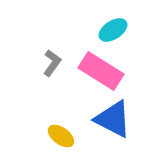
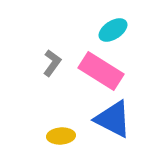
yellow ellipse: rotated 40 degrees counterclockwise
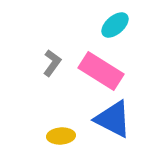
cyan ellipse: moved 2 px right, 5 px up; rotated 8 degrees counterclockwise
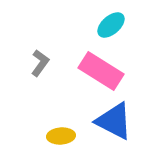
cyan ellipse: moved 4 px left
gray L-shape: moved 12 px left
blue triangle: moved 1 px right, 2 px down
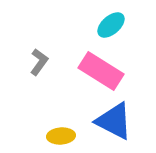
gray L-shape: moved 1 px left, 1 px up
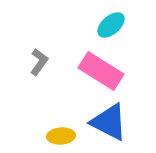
blue triangle: moved 5 px left, 1 px down
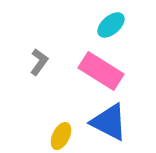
yellow ellipse: rotated 60 degrees counterclockwise
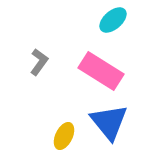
cyan ellipse: moved 2 px right, 5 px up
blue triangle: rotated 24 degrees clockwise
yellow ellipse: moved 3 px right
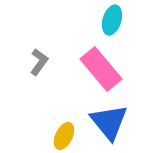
cyan ellipse: moved 1 px left; rotated 32 degrees counterclockwise
pink rectangle: moved 2 px up; rotated 18 degrees clockwise
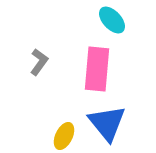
cyan ellipse: rotated 60 degrees counterclockwise
pink rectangle: moved 4 px left; rotated 45 degrees clockwise
blue triangle: moved 2 px left, 1 px down
